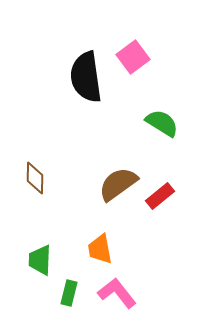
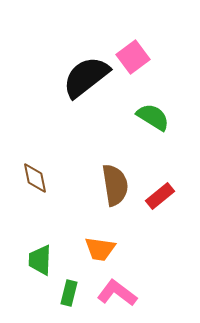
black semicircle: rotated 60 degrees clockwise
green semicircle: moved 9 px left, 6 px up
brown diamond: rotated 12 degrees counterclockwise
brown semicircle: moved 3 px left, 1 px down; rotated 117 degrees clockwise
orange trapezoid: rotated 72 degrees counterclockwise
pink L-shape: rotated 15 degrees counterclockwise
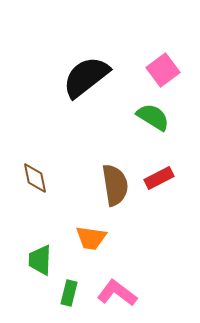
pink square: moved 30 px right, 13 px down
red rectangle: moved 1 px left, 18 px up; rotated 12 degrees clockwise
orange trapezoid: moved 9 px left, 11 px up
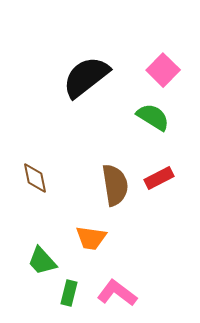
pink square: rotated 8 degrees counterclockwise
green trapezoid: moved 2 px right, 1 px down; rotated 44 degrees counterclockwise
